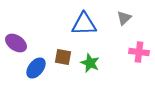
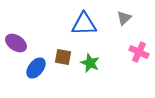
pink cross: rotated 18 degrees clockwise
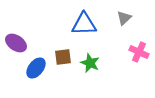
brown square: rotated 18 degrees counterclockwise
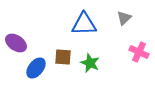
brown square: rotated 12 degrees clockwise
